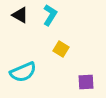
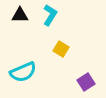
black triangle: rotated 30 degrees counterclockwise
purple square: rotated 30 degrees counterclockwise
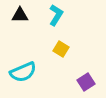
cyan L-shape: moved 6 px right
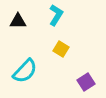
black triangle: moved 2 px left, 6 px down
cyan semicircle: moved 2 px right, 1 px up; rotated 24 degrees counterclockwise
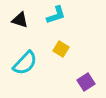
cyan L-shape: rotated 40 degrees clockwise
black triangle: moved 2 px right, 1 px up; rotated 18 degrees clockwise
cyan semicircle: moved 8 px up
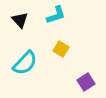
black triangle: rotated 30 degrees clockwise
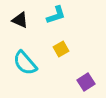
black triangle: rotated 24 degrees counterclockwise
yellow square: rotated 28 degrees clockwise
cyan semicircle: rotated 96 degrees clockwise
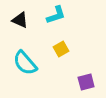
purple square: rotated 18 degrees clockwise
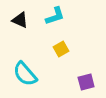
cyan L-shape: moved 1 px left, 1 px down
cyan semicircle: moved 11 px down
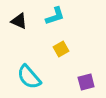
black triangle: moved 1 px left, 1 px down
cyan semicircle: moved 4 px right, 3 px down
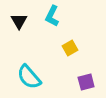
cyan L-shape: moved 3 px left; rotated 135 degrees clockwise
black triangle: rotated 36 degrees clockwise
yellow square: moved 9 px right, 1 px up
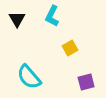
black triangle: moved 2 px left, 2 px up
